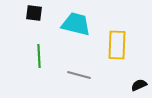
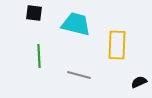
black semicircle: moved 3 px up
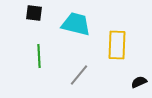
gray line: rotated 65 degrees counterclockwise
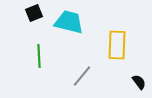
black square: rotated 30 degrees counterclockwise
cyan trapezoid: moved 7 px left, 2 px up
gray line: moved 3 px right, 1 px down
black semicircle: rotated 77 degrees clockwise
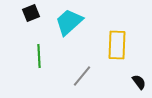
black square: moved 3 px left
cyan trapezoid: rotated 56 degrees counterclockwise
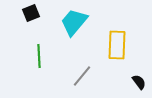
cyan trapezoid: moved 5 px right; rotated 8 degrees counterclockwise
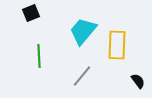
cyan trapezoid: moved 9 px right, 9 px down
black semicircle: moved 1 px left, 1 px up
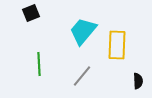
green line: moved 8 px down
black semicircle: rotated 35 degrees clockwise
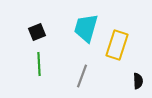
black square: moved 6 px right, 19 px down
cyan trapezoid: moved 3 px right, 3 px up; rotated 24 degrees counterclockwise
yellow rectangle: rotated 16 degrees clockwise
gray line: rotated 20 degrees counterclockwise
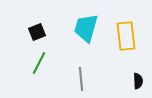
yellow rectangle: moved 9 px right, 9 px up; rotated 24 degrees counterclockwise
green line: moved 1 px up; rotated 30 degrees clockwise
gray line: moved 1 px left, 3 px down; rotated 25 degrees counterclockwise
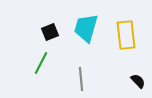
black square: moved 13 px right
yellow rectangle: moved 1 px up
green line: moved 2 px right
black semicircle: rotated 42 degrees counterclockwise
